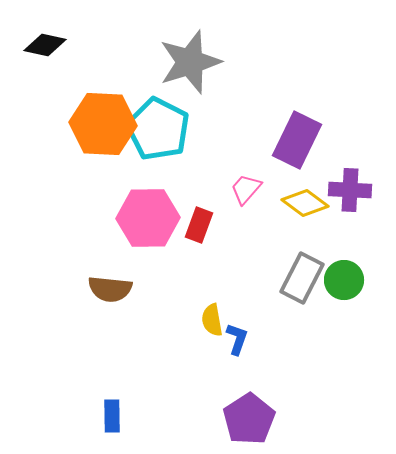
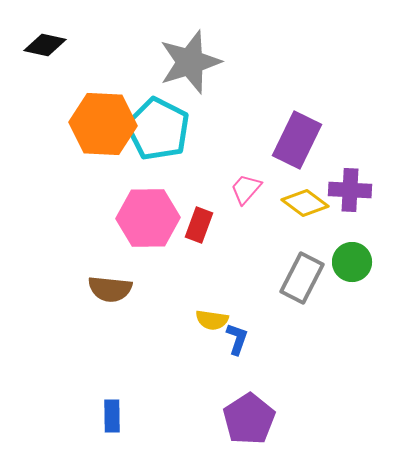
green circle: moved 8 px right, 18 px up
yellow semicircle: rotated 72 degrees counterclockwise
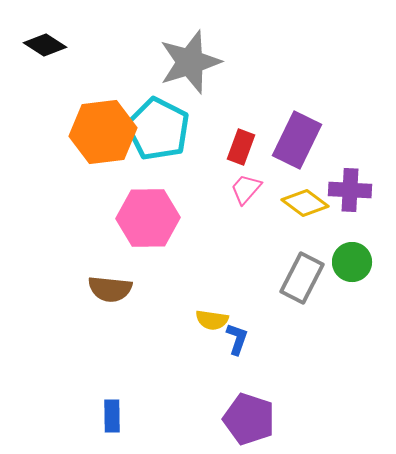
black diamond: rotated 21 degrees clockwise
orange hexagon: moved 8 px down; rotated 10 degrees counterclockwise
red rectangle: moved 42 px right, 78 px up
purple pentagon: rotated 21 degrees counterclockwise
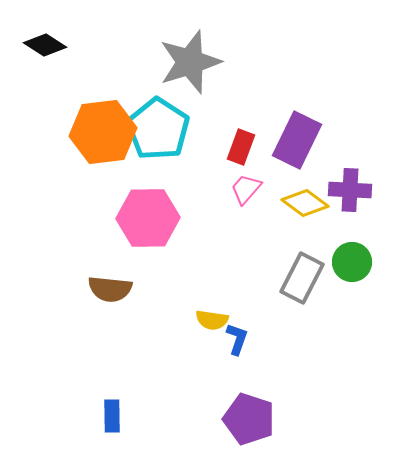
cyan pentagon: rotated 6 degrees clockwise
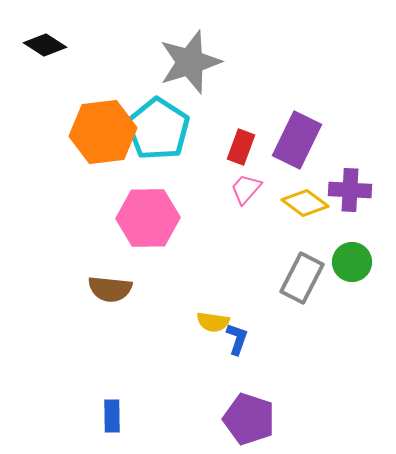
yellow semicircle: moved 1 px right, 2 px down
